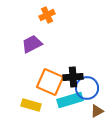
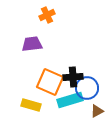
purple trapezoid: rotated 20 degrees clockwise
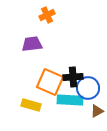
blue circle: moved 1 px right
cyan rectangle: rotated 20 degrees clockwise
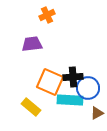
yellow rectangle: moved 2 px down; rotated 24 degrees clockwise
brown triangle: moved 2 px down
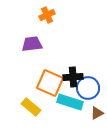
orange square: moved 1 px down
cyan rectangle: moved 2 px down; rotated 15 degrees clockwise
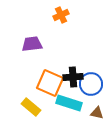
orange cross: moved 14 px right
blue circle: moved 3 px right, 4 px up
cyan rectangle: moved 1 px left, 1 px down
brown triangle: rotated 40 degrees clockwise
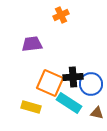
cyan rectangle: rotated 15 degrees clockwise
yellow rectangle: rotated 24 degrees counterclockwise
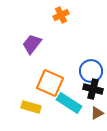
purple trapezoid: rotated 45 degrees counterclockwise
black cross: moved 20 px right, 12 px down; rotated 18 degrees clockwise
blue circle: moved 13 px up
brown triangle: rotated 40 degrees counterclockwise
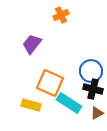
yellow rectangle: moved 2 px up
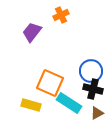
purple trapezoid: moved 12 px up
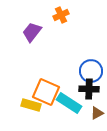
orange square: moved 4 px left, 9 px down
black cross: moved 4 px left; rotated 12 degrees counterclockwise
